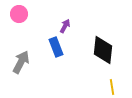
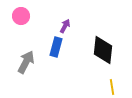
pink circle: moved 2 px right, 2 px down
blue rectangle: rotated 36 degrees clockwise
gray arrow: moved 5 px right
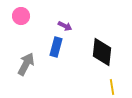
purple arrow: rotated 88 degrees clockwise
black diamond: moved 1 px left, 2 px down
gray arrow: moved 2 px down
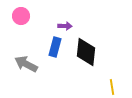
purple arrow: rotated 24 degrees counterclockwise
blue rectangle: moved 1 px left
black diamond: moved 16 px left
gray arrow: rotated 90 degrees counterclockwise
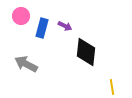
purple arrow: rotated 24 degrees clockwise
blue rectangle: moved 13 px left, 19 px up
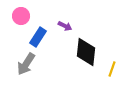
blue rectangle: moved 4 px left, 9 px down; rotated 18 degrees clockwise
gray arrow: rotated 85 degrees counterclockwise
yellow line: moved 18 px up; rotated 28 degrees clockwise
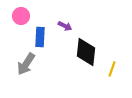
blue rectangle: moved 2 px right; rotated 30 degrees counterclockwise
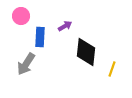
purple arrow: rotated 56 degrees counterclockwise
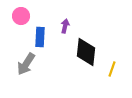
purple arrow: rotated 48 degrees counterclockwise
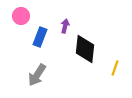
blue rectangle: rotated 18 degrees clockwise
black diamond: moved 1 px left, 3 px up
gray arrow: moved 11 px right, 11 px down
yellow line: moved 3 px right, 1 px up
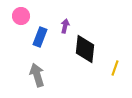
gray arrow: rotated 130 degrees clockwise
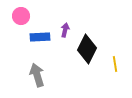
purple arrow: moved 4 px down
blue rectangle: rotated 66 degrees clockwise
black diamond: moved 2 px right; rotated 20 degrees clockwise
yellow line: moved 4 px up; rotated 28 degrees counterclockwise
